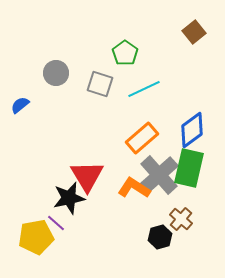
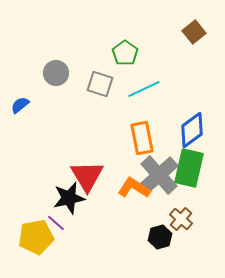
orange rectangle: rotated 60 degrees counterclockwise
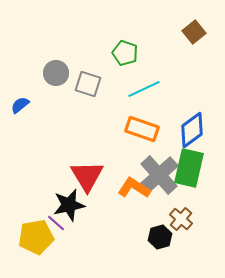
green pentagon: rotated 15 degrees counterclockwise
gray square: moved 12 px left
orange rectangle: moved 9 px up; rotated 60 degrees counterclockwise
black star: moved 7 px down
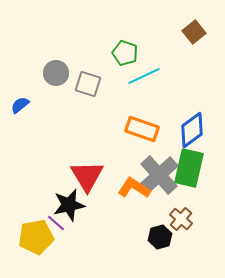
cyan line: moved 13 px up
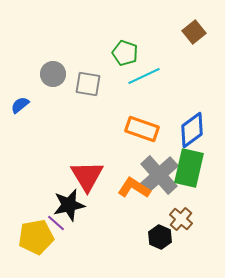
gray circle: moved 3 px left, 1 px down
gray square: rotated 8 degrees counterclockwise
black hexagon: rotated 20 degrees counterclockwise
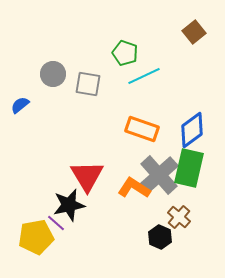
brown cross: moved 2 px left, 2 px up
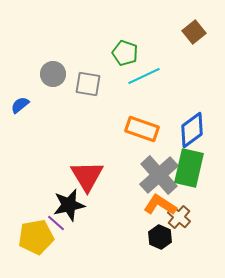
orange L-shape: moved 26 px right, 17 px down
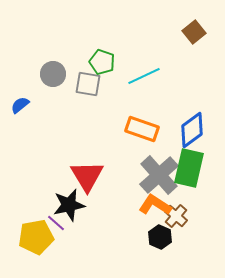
green pentagon: moved 23 px left, 9 px down
orange L-shape: moved 5 px left
brown cross: moved 3 px left, 1 px up
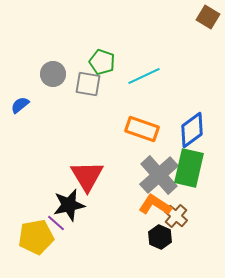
brown square: moved 14 px right, 15 px up; rotated 20 degrees counterclockwise
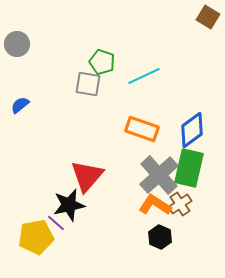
gray circle: moved 36 px left, 30 px up
red triangle: rotated 12 degrees clockwise
brown cross: moved 4 px right, 12 px up; rotated 15 degrees clockwise
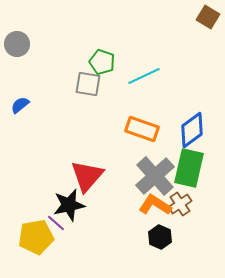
gray cross: moved 4 px left, 1 px down
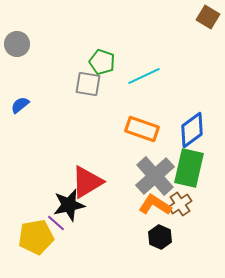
red triangle: moved 6 px down; rotated 18 degrees clockwise
